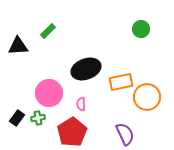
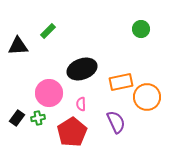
black ellipse: moved 4 px left
purple semicircle: moved 9 px left, 12 px up
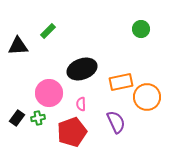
red pentagon: rotated 12 degrees clockwise
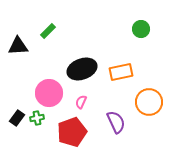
orange rectangle: moved 10 px up
orange circle: moved 2 px right, 5 px down
pink semicircle: moved 2 px up; rotated 24 degrees clockwise
green cross: moved 1 px left
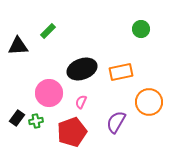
green cross: moved 1 px left, 3 px down
purple semicircle: rotated 125 degrees counterclockwise
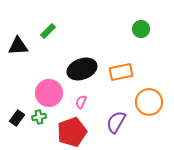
green cross: moved 3 px right, 4 px up
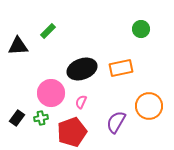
orange rectangle: moved 4 px up
pink circle: moved 2 px right
orange circle: moved 4 px down
green cross: moved 2 px right, 1 px down
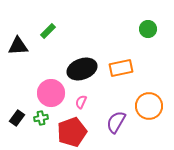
green circle: moved 7 px right
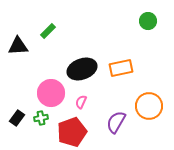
green circle: moved 8 px up
